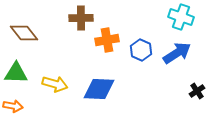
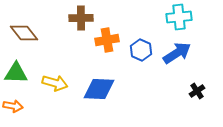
cyan cross: moved 2 px left; rotated 25 degrees counterclockwise
yellow arrow: moved 1 px up
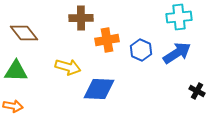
green triangle: moved 2 px up
yellow arrow: moved 13 px right, 16 px up
black cross: rotated 28 degrees counterclockwise
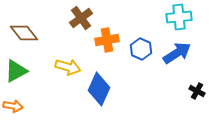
brown cross: rotated 35 degrees counterclockwise
blue hexagon: moved 1 px up
green triangle: rotated 30 degrees counterclockwise
blue diamond: rotated 68 degrees counterclockwise
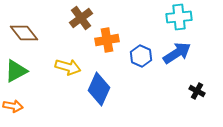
blue hexagon: moved 7 px down
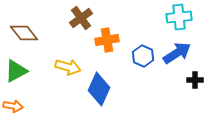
blue hexagon: moved 2 px right
black cross: moved 2 px left, 11 px up; rotated 28 degrees counterclockwise
